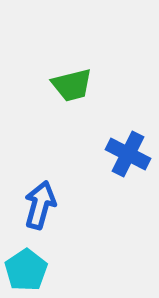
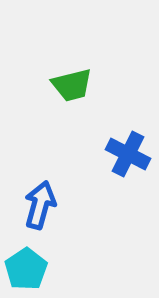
cyan pentagon: moved 1 px up
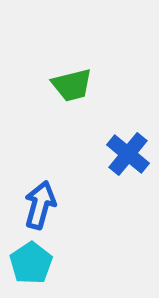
blue cross: rotated 12 degrees clockwise
cyan pentagon: moved 5 px right, 6 px up
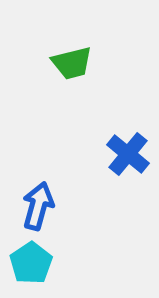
green trapezoid: moved 22 px up
blue arrow: moved 2 px left, 1 px down
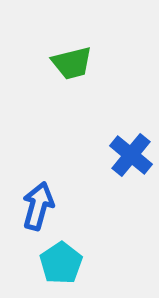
blue cross: moved 3 px right, 1 px down
cyan pentagon: moved 30 px right
